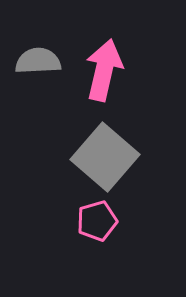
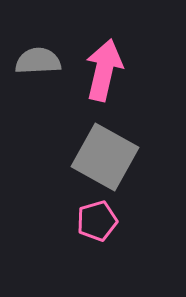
gray square: rotated 12 degrees counterclockwise
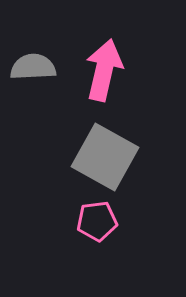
gray semicircle: moved 5 px left, 6 px down
pink pentagon: rotated 9 degrees clockwise
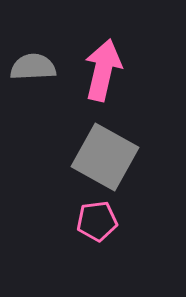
pink arrow: moved 1 px left
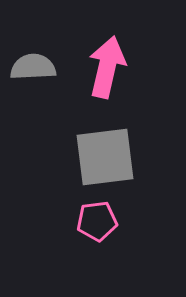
pink arrow: moved 4 px right, 3 px up
gray square: rotated 36 degrees counterclockwise
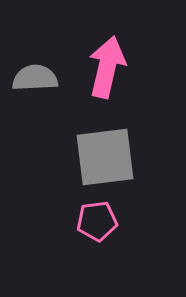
gray semicircle: moved 2 px right, 11 px down
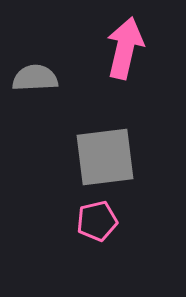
pink arrow: moved 18 px right, 19 px up
pink pentagon: rotated 6 degrees counterclockwise
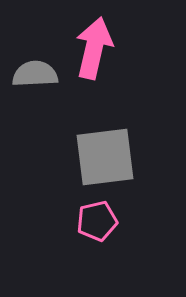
pink arrow: moved 31 px left
gray semicircle: moved 4 px up
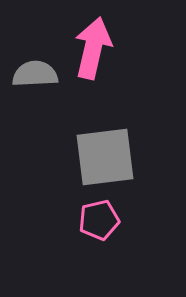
pink arrow: moved 1 px left
pink pentagon: moved 2 px right, 1 px up
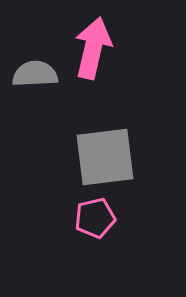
pink pentagon: moved 4 px left, 2 px up
